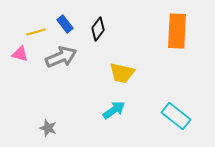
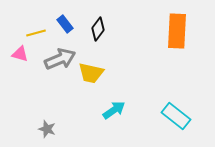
yellow line: moved 1 px down
gray arrow: moved 1 px left, 2 px down
yellow trapezoid: moved 31 px left
gray star: moved 1 px left, 1 px down
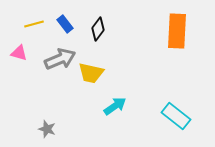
yellow line: moved 2 px left, 9 px up
pink triangle: moved 1 px left, 1 px up
cyan arrow: moved 1 px right, 4 px up
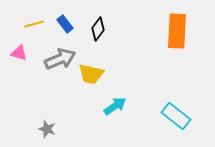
yellow trapezoid: moved 1 px down
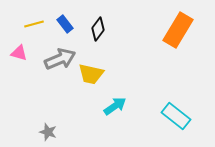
orange rectangle: moved 1 px right, 1 px up; rotated 28 degrees clockwise
gray star: moved 1 px right, 3 px down
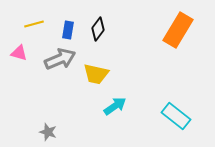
blue rectangle: moved 3 px right, 6 px down; rotated 48 degrees clockwise
yellow trapezoid: moved 5 px right
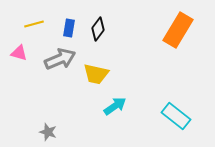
blue rectangle: moved 1 px right, 2 px up
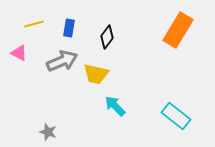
black diamond: moved 9 px right, 8 px down
pink triangle: rotated 12 degrees clockwise
gray arrow: moved 2 px right, 2 px down
cyan arrow: rotated 100 degrees counterclockwise
